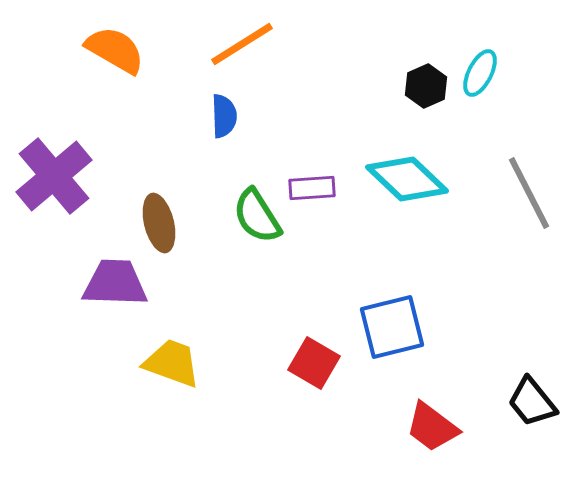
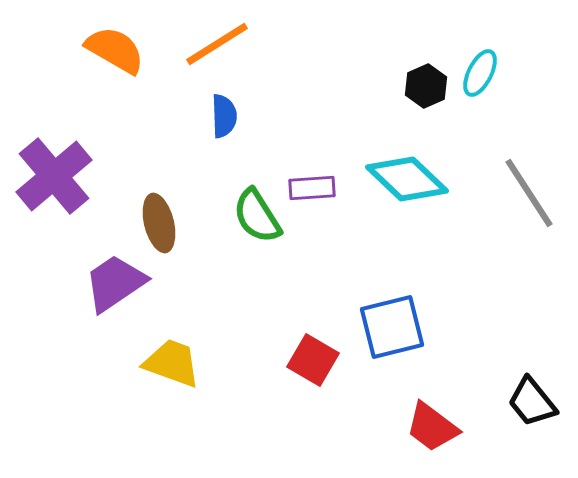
orange line: moved 25 px left
gray line: rotated 6 degrees counterclockwise
purple trapezoid: rotated 36 degrees counterclockwise
red square: moved 1 px left, 3 px up
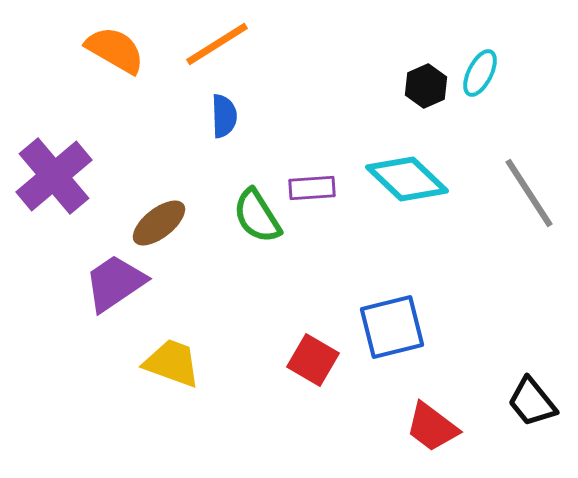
brown ellipse: rotated 66 degrees clockwise
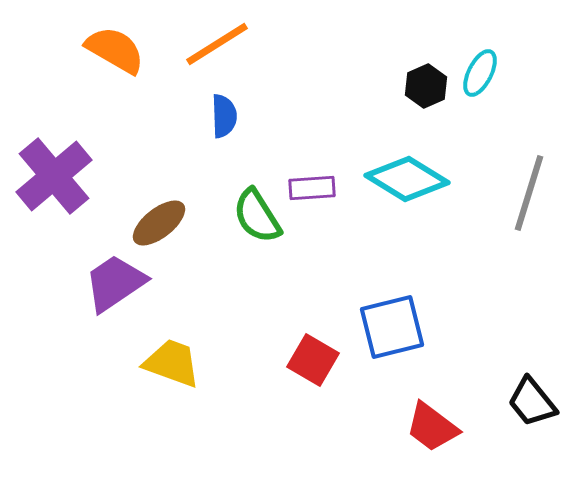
cyan diamond: rotated 12 degrees counterclockwise
gray line: rotated 50 degrees clockwise
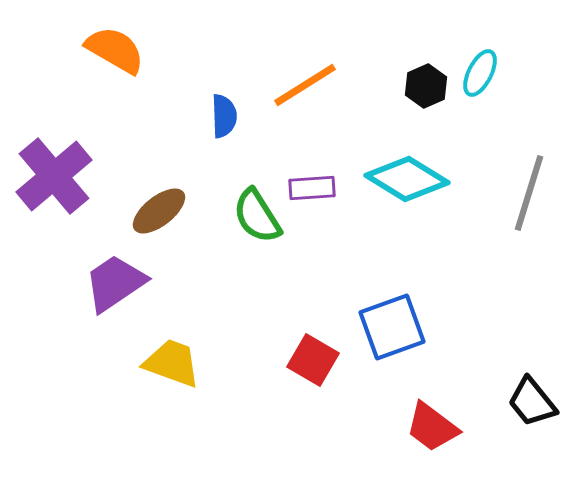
orange line: moved 88 px right, 41 px down
brown ellipse: moved 12 px up
blue square: rotated 6 degrees counterclockwise
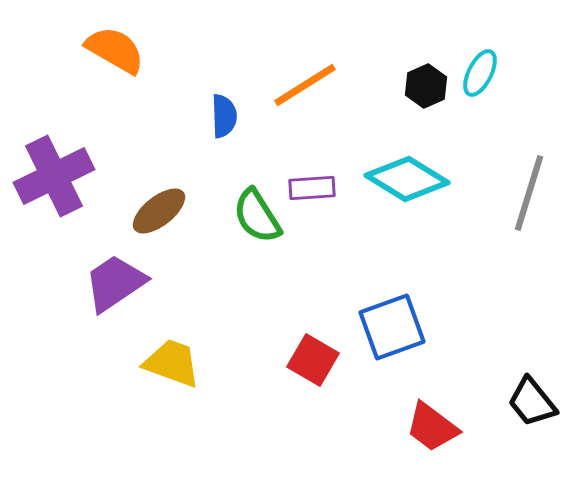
purple cross: rotated 14 degrees clockwise
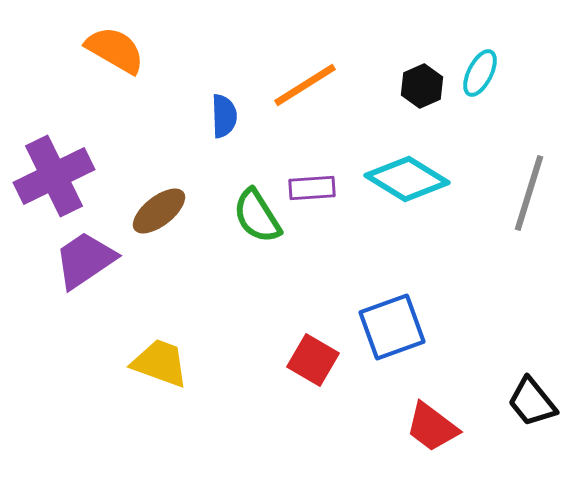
black hexagon: moved 4 px left
purple trapezoid: moved 30 px left, 23 px up
yellow trapezoid: moved 12 px left
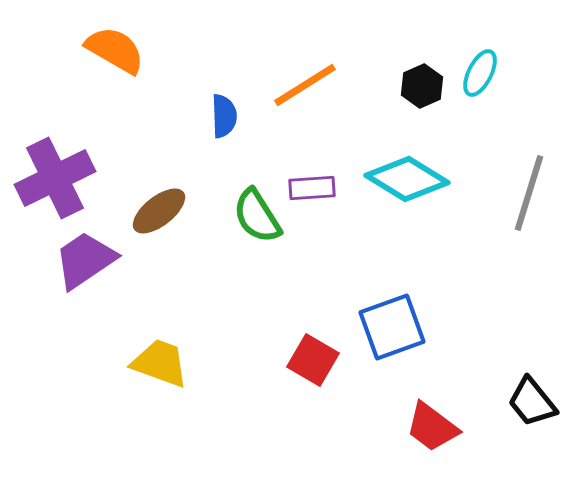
purple cross: moved 1 px right, 2 px down
